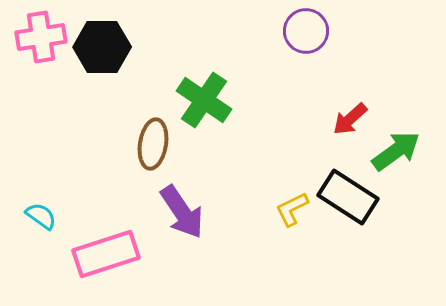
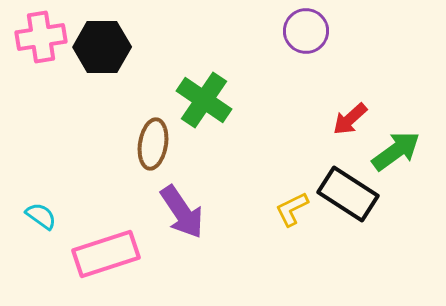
black rectangle: moved 3 px up
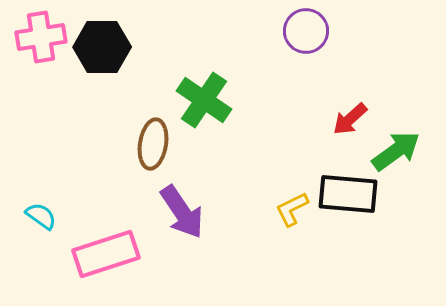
black rectangle: rotated 28 degrees counterclockwise
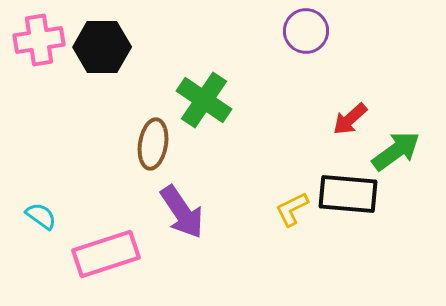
pink cross: moved 2 px left, 3 px down
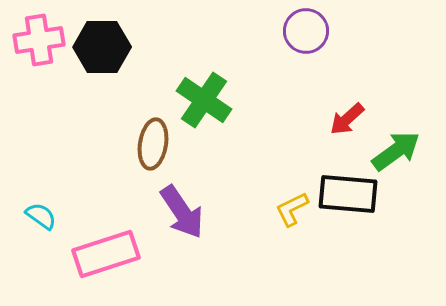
red arrow: moved 3 px left
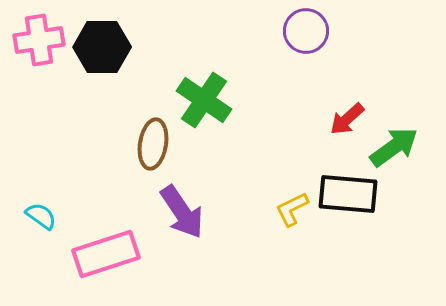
green arrow: moved 2 px left, 4 px up
